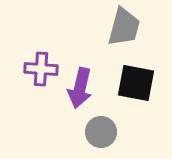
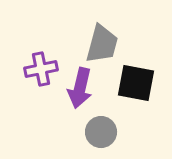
gray trapezoid: moved 22 px left, 17 px down
purple cross: rotated 16 degrees counterclockwise
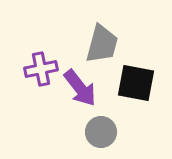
purple arrow: rotated 51 degrees counterclockwise
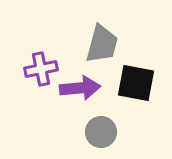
purple arrow: rotated 57 degrees counterclockwise
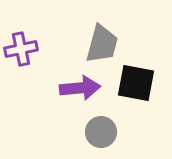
purple cross: moved 20 px left, 20 px up
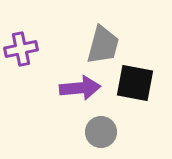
gray trapezoid: moved 1 px right, 1 px down
black square: moved 1 px left
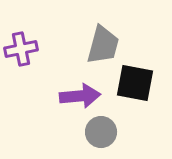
purple arrow: moved 8 px down
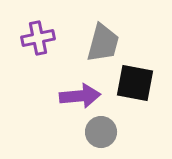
gray trapezoid: moved 2 px up
purple cross: moved 17 px right, 11 px up
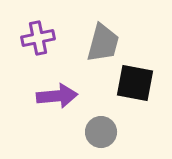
purple arrow: moved 23 px left
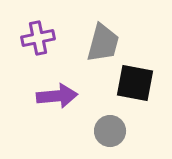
gray circle: moved 9 px right, 1 px up
